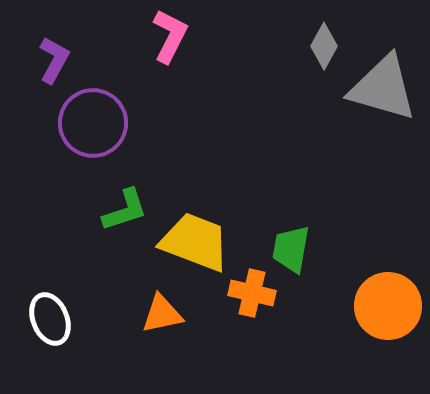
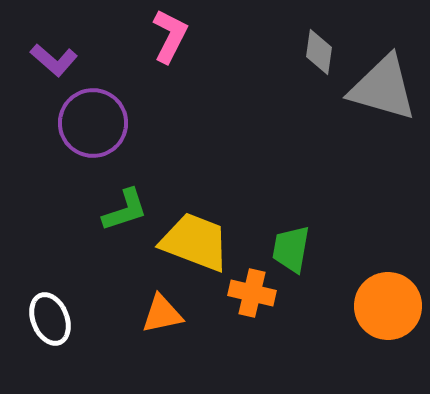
gray diamond: moved 5 px left, 6 px down; rotated 21 degrees counterclockwise
purple L-shape: rotated 102 degrees clockwise
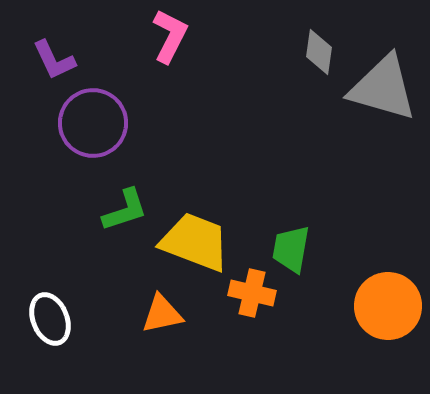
purple L-shape: rotated 24 degrees clockwise
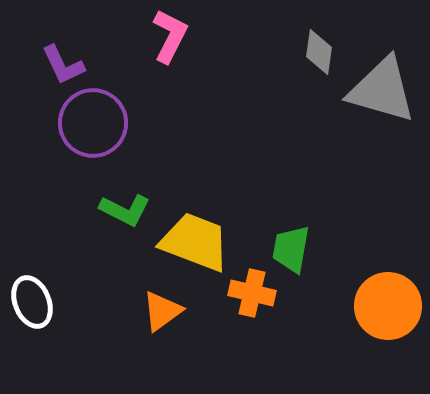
purple L-shape: moved 9 px right, 5 px down
gray triangle: moved 1 px left, 2 px down
green L-shape: rotated 45 degrees clockwise
orange triangle: moved 3 px up; rotated 24 degrees counterclockwise
white ellipse: moved 18 px left, 17 px up
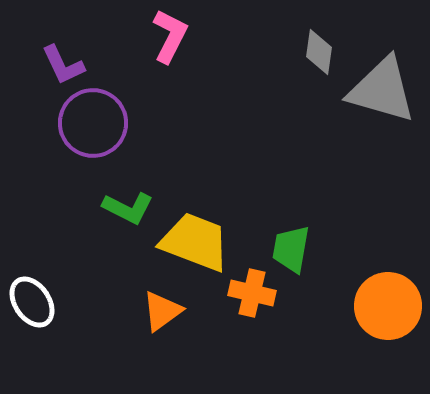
green L-shape: moved 3 px right, 2 px up
white ellipse: rotated 12 degrees counterclockwise
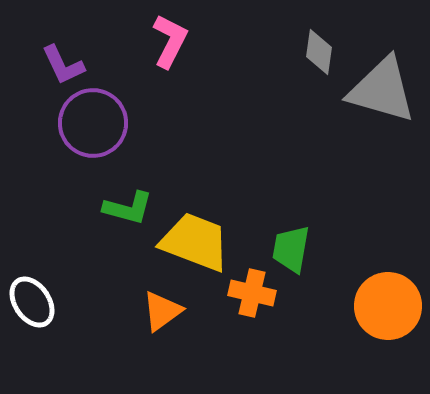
pink L-shape: moved 5 px down
green L-shape: rotated 12 degrees counterclockwise
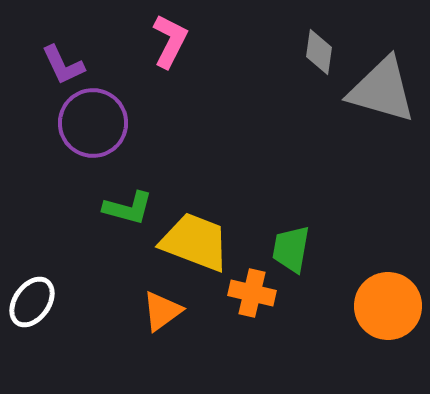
white ellipse: rotated 69 degrees clockwise
